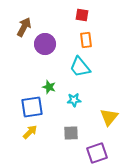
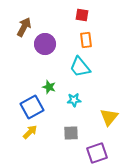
blue square: rotated 20 degrees counterclockwise
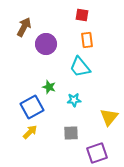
orange rectangle: moved 1 px right
purple circle: moved 1 px right
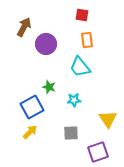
yellow triangle: moved 1 px left, 2 px down; rotated 12 degrees counterclockwise
purple square: moved 1 px right, 1 px up
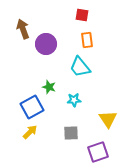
brown arrow: moved 1 px left, 2 px down; rotated 48 degrees counterclockwise
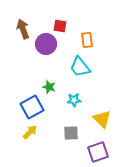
red square: moved 22 px left, 11 px down
yellow triangle: moved 6 px left; rotated 12 degrees counterclockwise
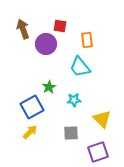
green star: rotated 24 degrees clockwise
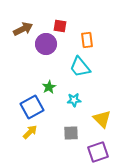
brown arrow: rotated 84 degrees clockwise
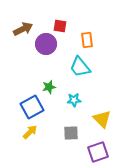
green star: rotated 16 degrees clockwise
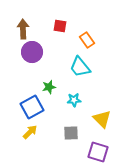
brown arrow: rotated 66 degrees counterclockwise
orange rectangle: rotated 28 degrees counterclockwise
purple circle: moved 14 px left, 8 px down
purple square: rotated 35 degrees clockwise
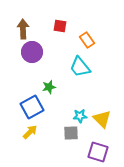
cyan star: moved 6 px right, 16 px down
